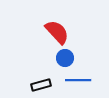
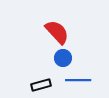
blue circle: moved 2 px left
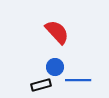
blue circle: moved 8 px left, 9 px down
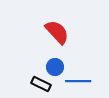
blue line: moved 1 px down
black rectangle: moved 1 px up; rotated 42 degrees clockwise
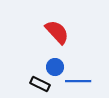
black rectangle: moved 1 px left
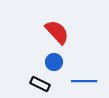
blue circle: moved 1 px left, 5 px up
blue line: moved 6 px right
